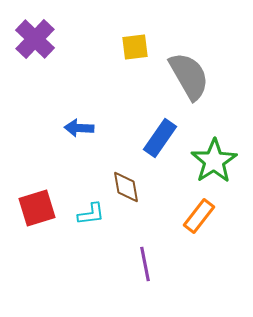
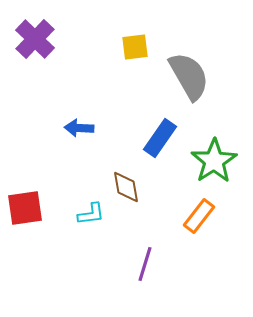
red square: moved 12 px left; rotated 9 degrees clockwise
purple line: rotated 28 degrees clockwise
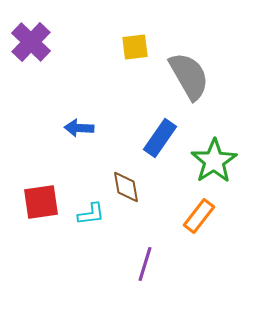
purple cross: moved 4 px left, 3 px down
red square: moved 16 px right, 6 px up
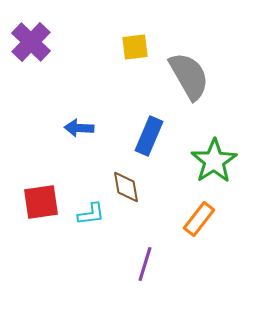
blue rectangle: moved 11 px left, 2 px up; rotated 12 degrees counterclockwise
orange rectangle: moved 3 px down
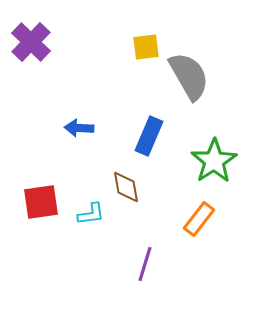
yellow square: moved 11 px right
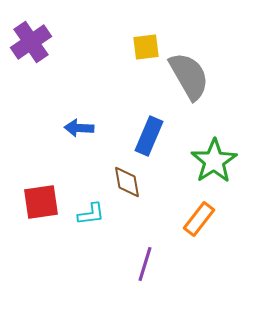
purple cross: rotated 12 degrees clockwise
brown diamond: moved 1 px right, 5 px up
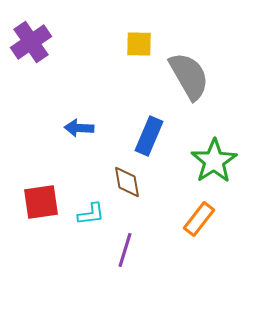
yellow square: moved 7 px left, 3 px up; rotated 8 degrees clockwise
purple line: moved 20 px left, 14 px up
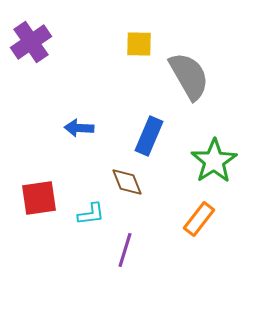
brown diamond: rotated 12 degrees counterclockwise
red square: moved 2 px left, 4 px up
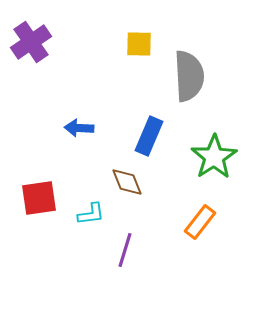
gray semicircle: rotated 27 degrees clockwise
green star: moved 4 px up
orange rectangle: moved 1 px right, 3 px down
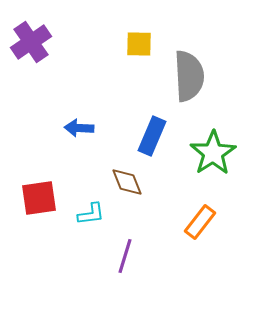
blue rectangle: moved 3 px right
green star: moved 1 px left, 4 px up
purple line: moved 6 px down
